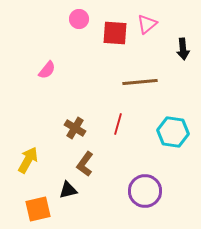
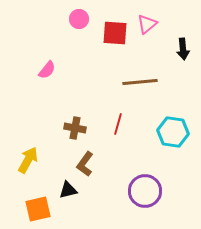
brown cross: rotated 20 degrees counterclockwise
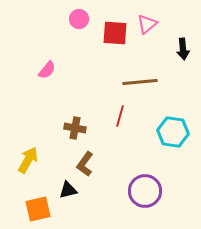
red line: moved 2 px right, 8 px up
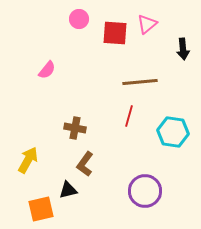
red line: moved 9 px right
orange square: moved 3 px right
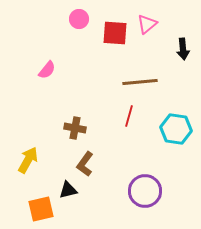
cyan hexagon: moved 3 px right, 3 px up
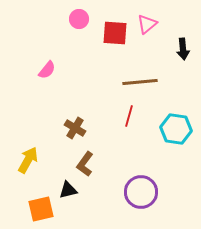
brown cross: rotated 20 degrees clockwise
purple circle: moved 4 px left, 1 px down
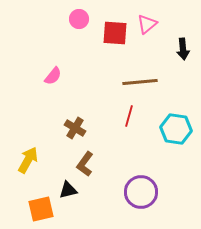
pink semicircle: moved 6 px right, 6 px down
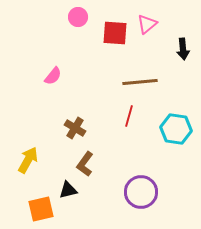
pink circle: moved 1 px left, 2 px up
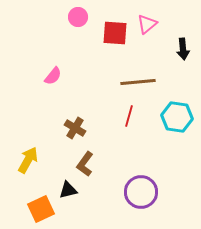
brown line: moved 2 px left
cyan hexagon: moved 1 px right, 12 px up
orange square: rotated 12 degrees counterclockwise
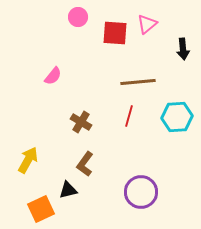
cyan hexagon: rotated 12 degrees counterclockwise
brown cross: moved 6 px right, 6 px up
